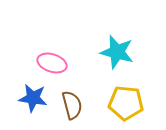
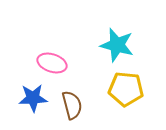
cyan star: moved 7 px up
blue star: rotated 12 degrees counterclockwise
yellow pentagon: moved 14 px up
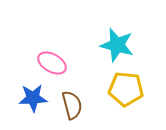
pink ellipse: rotated 12 degrees clockwise
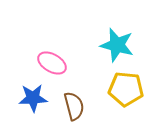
brown semicircle: moved 2 px right, 1 px down
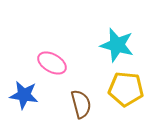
blue star: moved 9 px left, 3 px up; rotated 12 degrees clockwise
brown semicircle: moved 7 px right, 2 px up
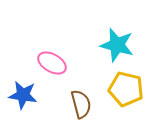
yellow pentagon: rotated 8 degrees clockwise
blue star: moved 1 px left
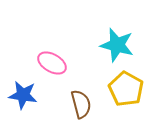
yellow pentagon: rotated 16 degrees clockwise
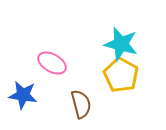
cyan star: moved 4 px right, 1 px up
yellow pentagon: moved 5 px left, 14 px up
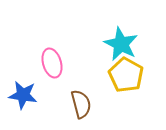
cyan star: rotated 12 degrees clockwise
pink ellipse: rotated 44 degrees clockwise
yellow pentagon: moved 5 px right
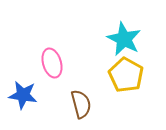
cyan star: moved 3 px right, 5 px up
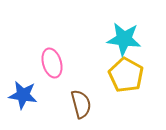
cyan star: rotated 20 degrees counterclockwise
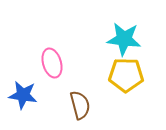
yellow pentagon: rotated 28 degrees counterclockwise
brown semicircle: moved 1 px left, 1 px down
